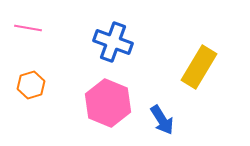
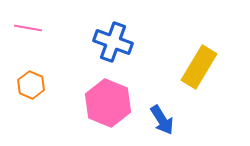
orange hexagon: rotated 20 degrees counterclockwise
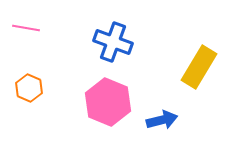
pink line: moved 2 px left
orange hexagon: moved 2 px left, 3 px down
pink hexagon: moved 1 px up
blue arrow: rotated 72 degrees counterclockwise
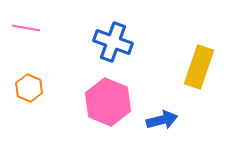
yellow rectangle: rotated 12 degrees counterclockwise
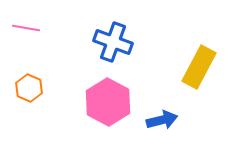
yellow rectangle: rotated 9 degrees clockwise
pink hexagon: rotated 6 degrees clockwise
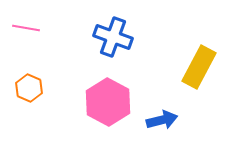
blue cross: moved 5 px up
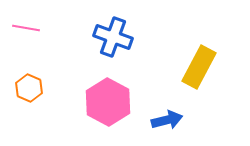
blue arrow: moved 5 px right
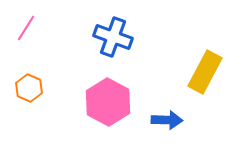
pink line: rotated 68 degrees counterclockwise
yellow rectangle: moved 6 px right, 5 px down
blue arrow: rotated 16 degrees clockwise
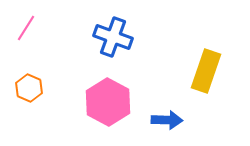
yellow rectangle: moved 1 px right, 1 px up; rotated 9 degrees counterclockwise
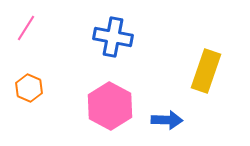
blue cross: rotated 9 degrees counterclockwise
pink hexagon: moved 2 px right, 4 px down
